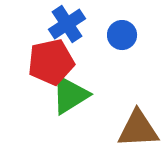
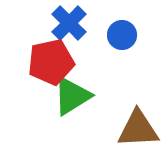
blue cross: moved 2 px right, 1 px up; rotated 12 degrees counterclockwise
green triangle: moved 2 px right, 1 px down
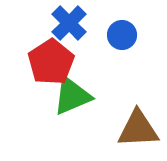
red pentagon: rotated 21 degrees counterclockwise
green triangle: rotated 9 degrees clockwise
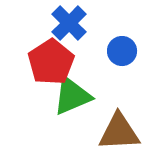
blue circle: moved 16 px down
brown triangle: moved 19 px left, 3 px down
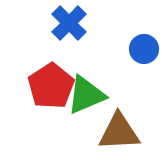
blue circle: moved 22 px right, 2 px up
red pentagon: moved 24 px down
green triangle: moved 14 px right, 1 px up
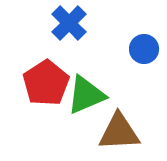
red pentagon: moved 5 px left, 3 px up
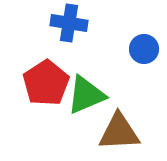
blue cross: rotated 36 degrees counterclockwise
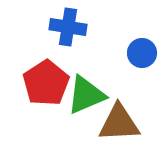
blue cross: moved 1 px left, 4 px down
blue circle: moved 2 px left, 4 px down
brown triangle: moved 9 px up
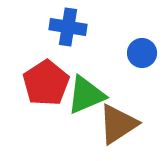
brown triangle: moved 1 px left, 1 px down; rotated 30 degrees counterclockwise
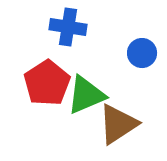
red pentagon: moved 1 px right
